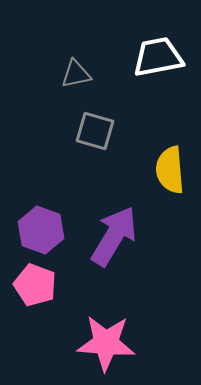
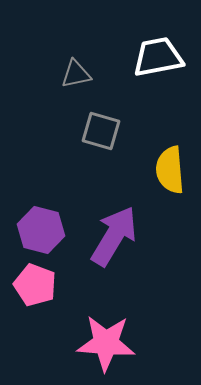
gray square: moved 6 px right
purple hexagon: rotated 6 degrees counterclockwise
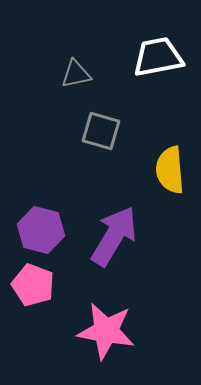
pink pentagon: moved 2 px left
pink star: moved 12 px up; rotated 6 degrees clockwise
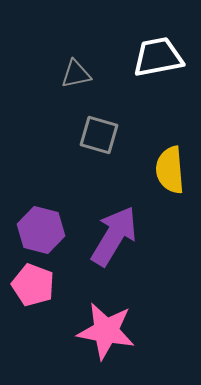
gray square: moved 2 px left, 4 px down
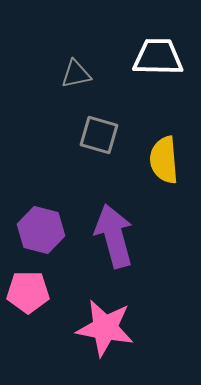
white trapezoid: rotated 12 degrees clockwise
yellow semicircle: moved 6 px left, 10 px up
purple arrow: rotated 46 degrees counterclockwise
pink pentagon: moved 5 px left, 7 px down; rotated 21 degrees counterclockwise
pink star: moved 1 px left, 3 px up
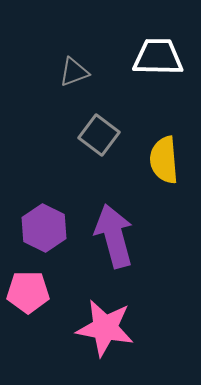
gray triangle: moved 2 px left, 2 px up; rotated 8 degrees counterclockwise
gray square: rotated 21 degrees clockwise
purple hexagon: moved 3 px right, 2 px up; rotated 12 degrees clockwise
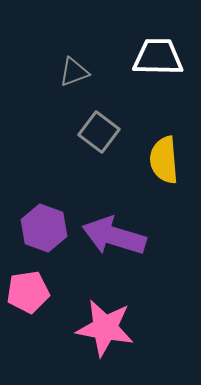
gray square: moved 3 px up
purple hexagon: rotated 6 degrees counterclockwise
purple arrow: rotated 58 degrees counterclockwise
pink pentagon: rotated 9 degrees counterclockwise
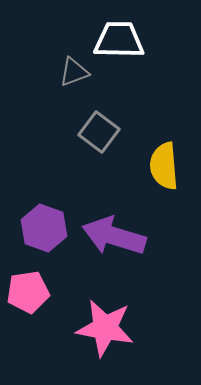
white trapezoid: moved 39 px left, 17 px up
yellow semicircle: moved 6 px down
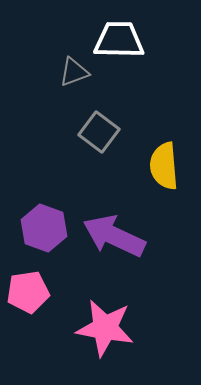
purple arrow: rotated 8 degrees clockwise
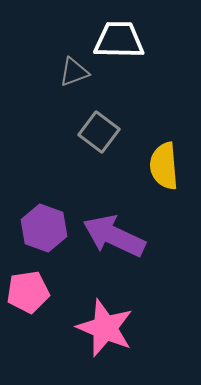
pink star: rotated 12 degrees clockwise
